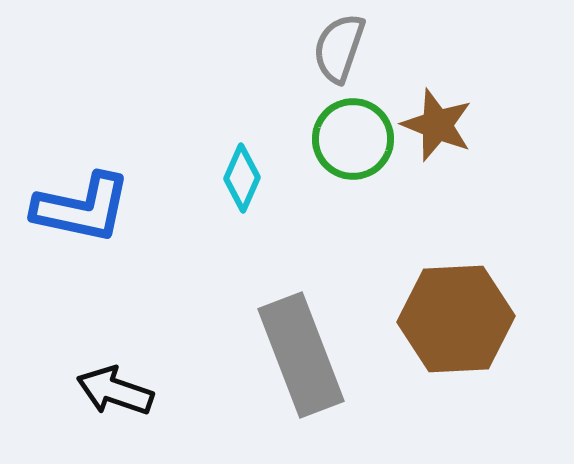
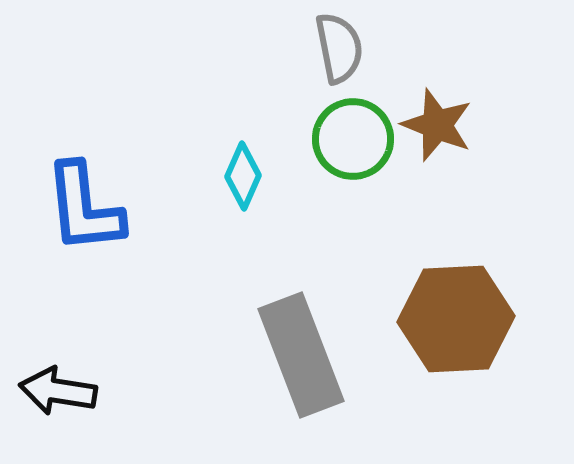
gray semicircle: rotated 150 degrees clockwise
cyan diamond: moved 1 px right, 2 px up
blue L-shape: moved 2 px right; rotated 72 degrees clockwise
black arrow: moved 57 px left; rotated 10 degrees counterclockwise
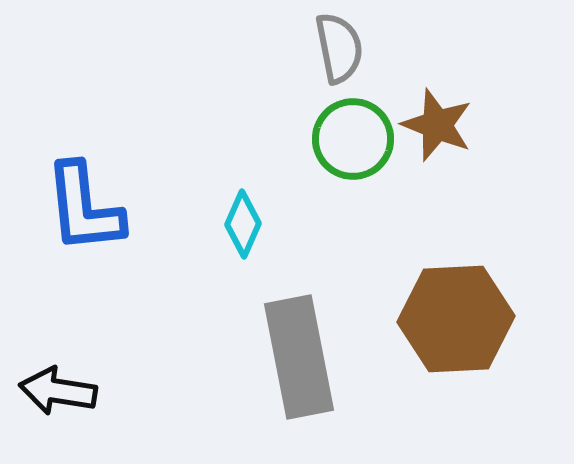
cyan diamond: moved 48 px down
gray rectangle: moved 2 px left, 2 px down; rotated 10 degrees clockwise
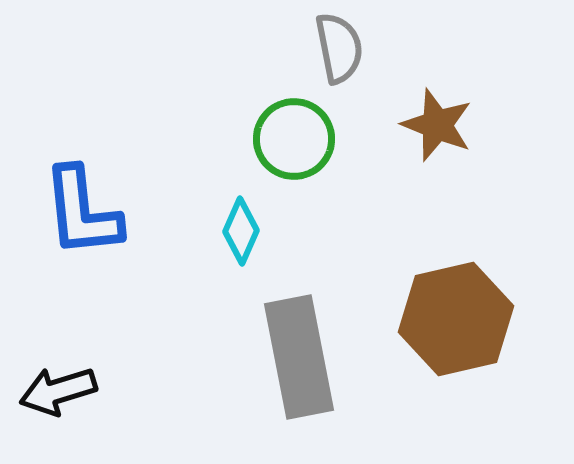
green circle: moved 59 px left
blue L-shape: moved 2 px left, 4 px down
cyan diamond: moved 2 px left, 7 px down
brown hexagon: rotated 10 degrees counterclockwise
black arrow: rotated 26 degrees counterclockwise
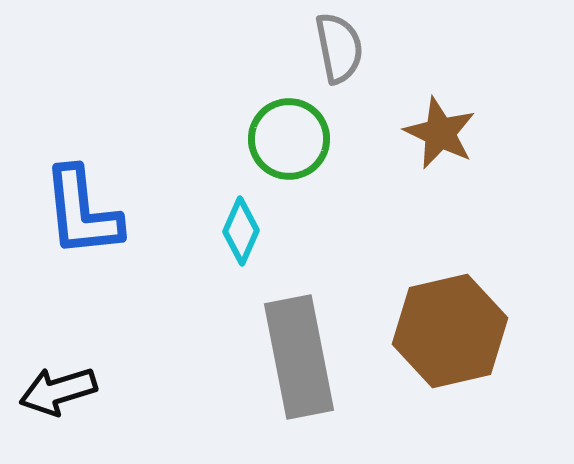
brown star: moved 3 px right, 8 px down; rotated 4 degrees clockwise
green circle: moved 5 px left
brown hexagon: moved 6 px left, 12 px down
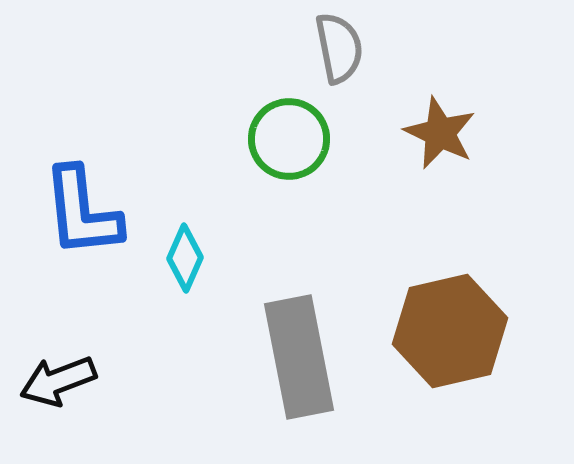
cyan diamond: moved 56 px left, 27 px down
black arrow: moved 10 px up; rotated 4 degrees counterclockwise
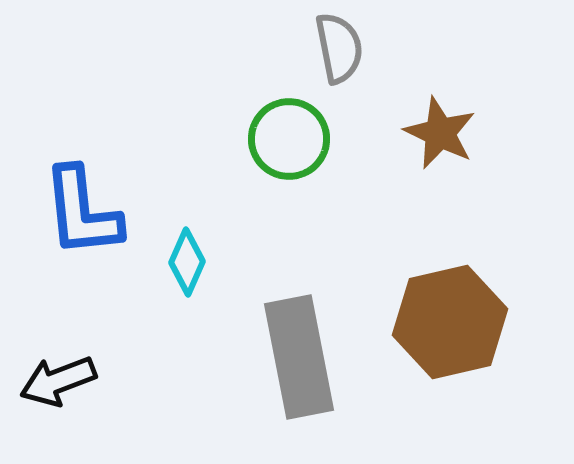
cyan diamond: moved 2 px right, 4 px down
brown hexagon: moved 9 px up
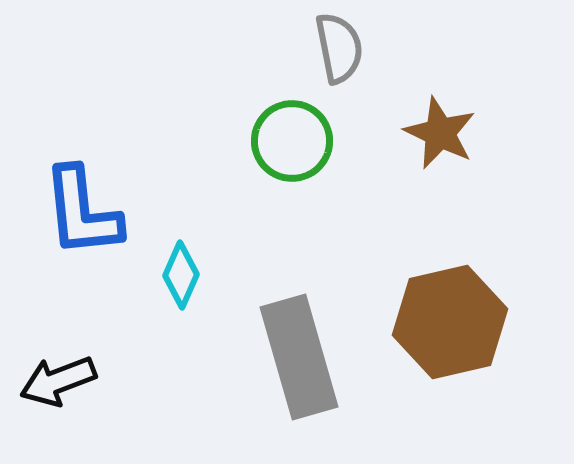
green circle: moved 3 px right, 2 px down
cyan diamond: moved 6 px left, 13 px down
gray rectangle: rotated 5 degrees counterclockwise
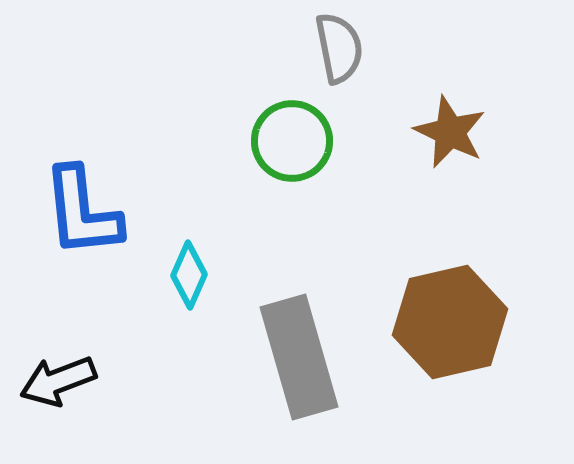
brown star: moved 10 px right, 1 px up
cyan diamond: moved 8 px right
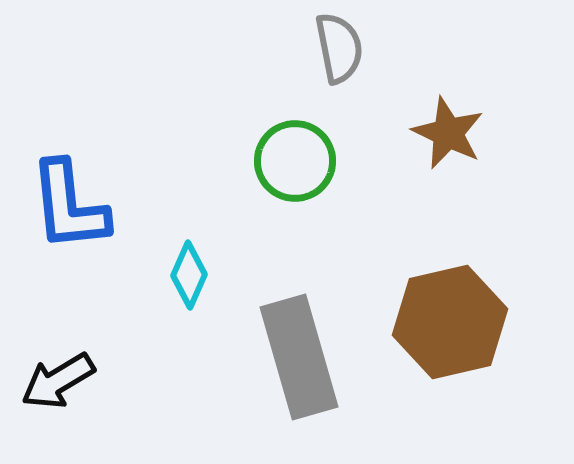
brown star: moved 2 px left, 1 px down
green circle: moved 3 px right, 20 px down
blue L-shape: moved 13 px left, 6 px up
black arrow: rotated 10 degrees counterclockwise
